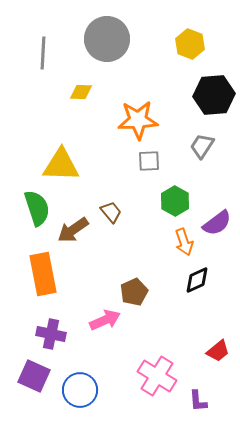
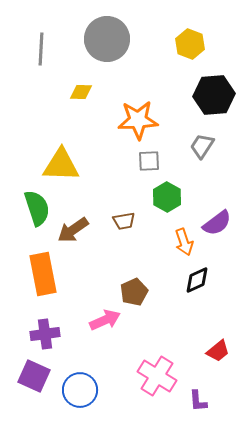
gray line: moved 2 px left, 4 px up
green hexagon: moved 8 px left, 4 px up
brown trapezoid: moved 13 px right, 9 px down; rotated 120 degrees clockwise
purple cross: moved 6 px left; rotated 20 degrees counterclockwise
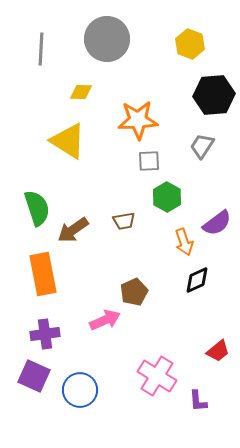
yellow triangle: moved 7 px right, 24 px up; rotated 30 degrees clockwise
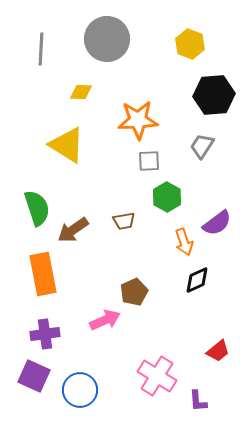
yellow triangle: moved 1 px left, 4 px down
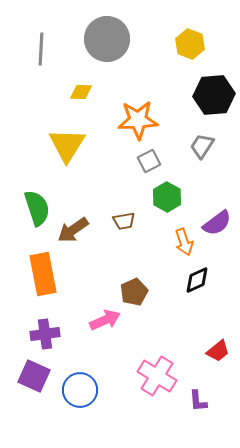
yellow triangle: rotated 30 degrees clockwise
gray square: rotated 25 degrees counterclockwise
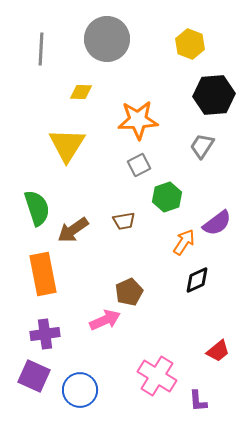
gray square: moved 10 px left, 4 px down
green hexagon: rotated 12 degrees clockwise
orange arrow: rotated 128 degrees counterclockwise
brown pentagon: moved 5 px left
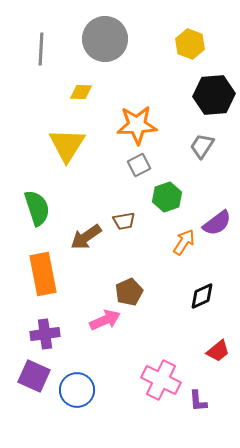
gray circle: moved 2 px left
orange star: moved 1 px left, 5 px down
brown arrow: moved 13 px right, 7 px down
black diamond: moved 5 px right, 16 px down
pink cross: moved 4 px right, 4 px down; rotated 6 degrees counterclockwise
blue circle: moved 3 px left
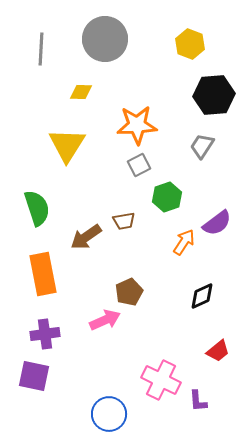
purple square: rotated 12 degrees counterclockwise
blue circle: moved 32 px right, 24 px down
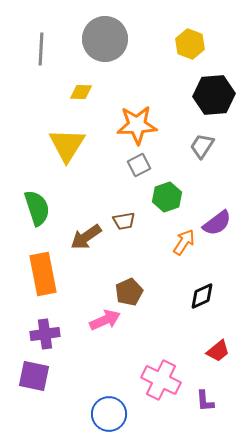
purple L-shape: moved 7 px right
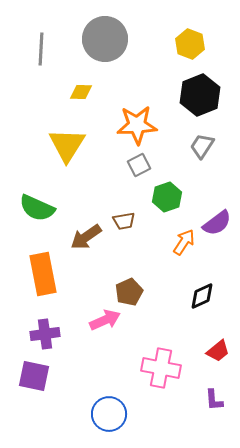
black hexagon: moved 14 px left; rotated 18 degrees counterclockwise
green semicircle: rotated 132 degrees clockwise
pink cross: moved 12 px up; rotated 15 degrees counterclockwise
purple L-shape: moved 9 px right, 1 px up
